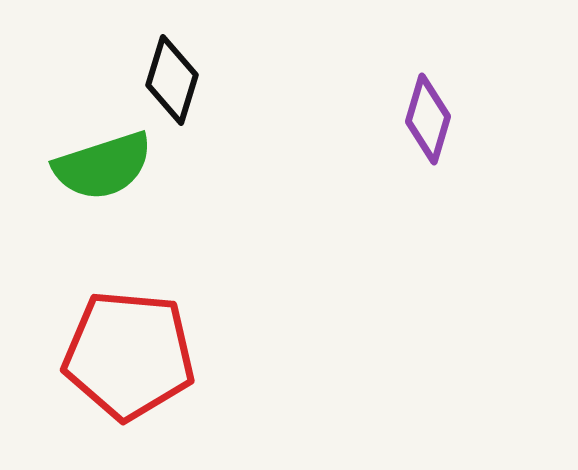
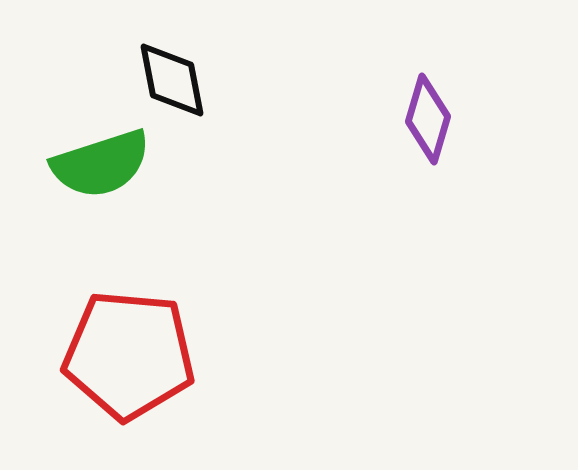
black diamond: rotated 28 degrees counterclockwise
green semicircle: moved 2 px left, 2 px up
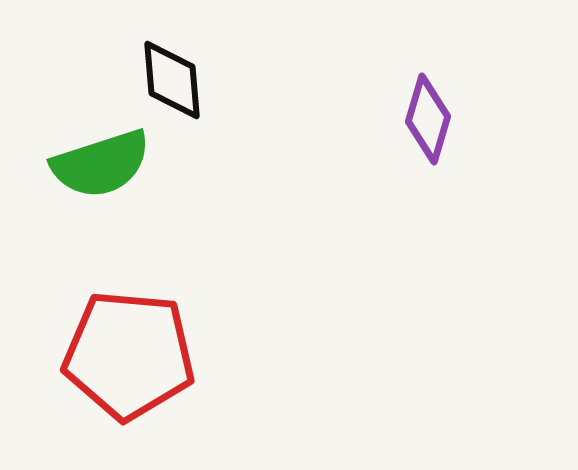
black diamond: rotated 6 degrees clockwise
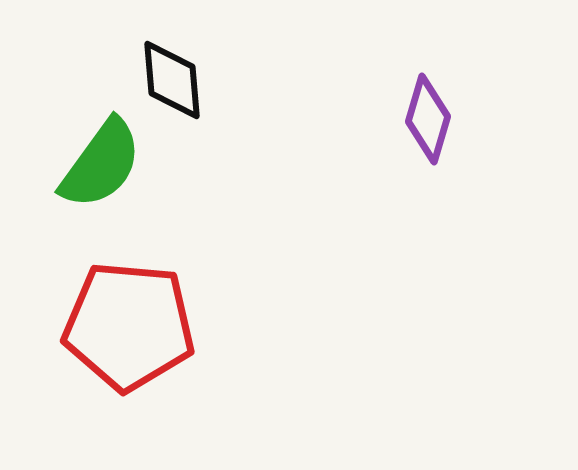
green semicircle: rotated 36 degrees counterclockwise
red pentagon: moved 29 px up
